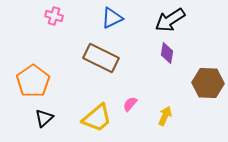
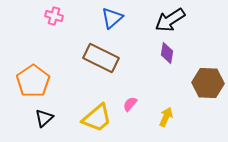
blue triangle: rotated 15 degrees counterclockwise
yellow arrow: moved 1 px right, 1 px down
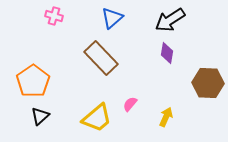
brown rectangle: rotated 20 degrees clockwise
black triangle: moved 4 px left, 2 px up
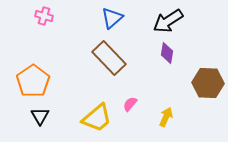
pink cross: moved 10 px left
black arrow: moved 2 px left, 1 px down
brown rectangle: moved 8 px right
black triangle: rotated 18 degrees counterclockwise
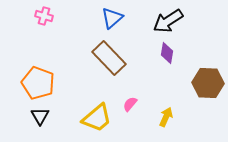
orange pentagon: moved 5 px right, 2 px down; rotated 16 degrees counterclockwise
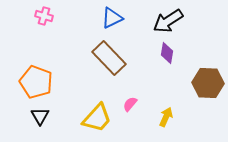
blue triangle: rotated 15 degrees clockwise
orange pentagon: moved 2 px left, 1 px up
yellow trapezoid: rotated 8 degrees counterclockwise
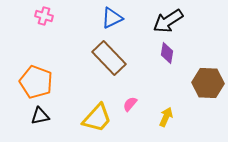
black triangle: rotated 48 degrees clockwise
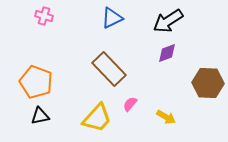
purple diamond: rotated 60 degrees clockwise
brown rectangle: moved 11 px down
yellow arrow: rotated 96 degrees clockwise
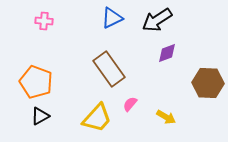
pink cross: moved 5 px down; rotated 12 degrees counterclockwise
black arrow: moved 11 px left, 1 px up
brown rectangle: rotated 8 degrees clockwise
black triangle: rotated 18 degrees counterclockwise
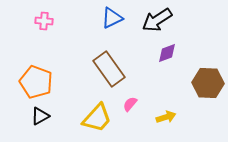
yellow arrow: rotated 48 degrees counterclockwise
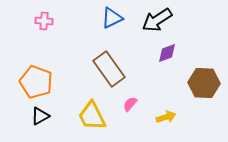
brown hexagon: moved 4 px left
yellow trapezoid: moved 5 px left, 2 px up; rotated 112 degrees clockwise
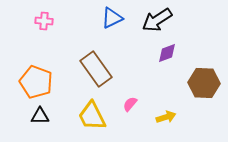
brown rectangle: moved 13 px left
black triangle: rotated 30 degrees clockwise
